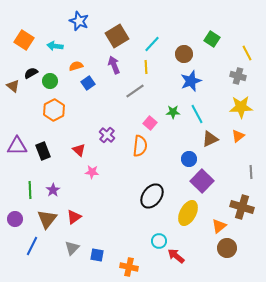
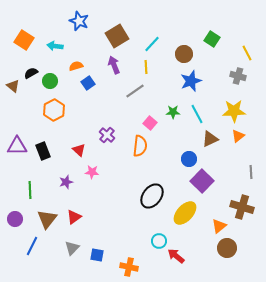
yellow star at (241, 107): moved 7 px left, 4 px down
purple star at (53, 190): moved 13 px right, 8 px up; rotated 16 degrees clockwise
yellow ellipse at (188, 213): moved 3 px left; rotated 15 degrees clockwise
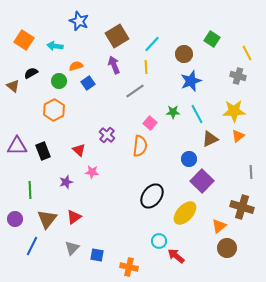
green circle at (50, 81): moved 9 px right
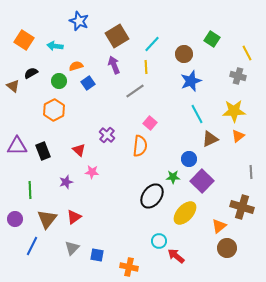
green star at (173, 112): moved 65 px down
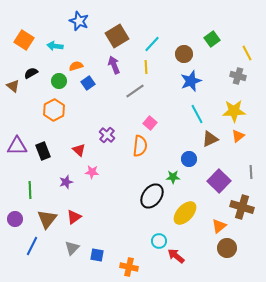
green square at (212, 39): rotated 21 degrees clockwise
purple square at (202, 181): moved 17 px right
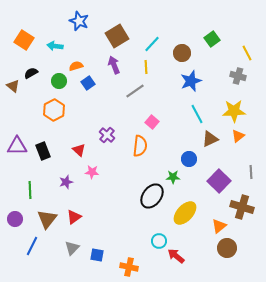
brown circle at (184, 54): moved 2 px left, 1 px up
pink square at (150, 123): moved 2 px right, 1 px up
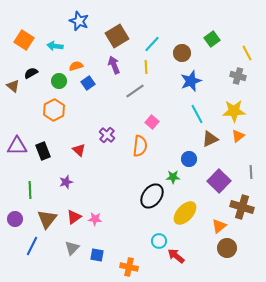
pink star at (92, 172): moved 3 px right, 47 px down
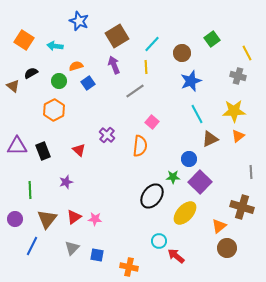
purple square at (219, 181): moved 19 px left, 1 px down
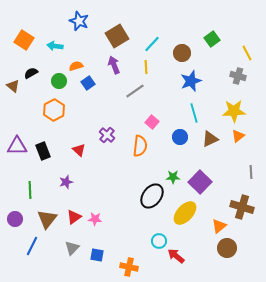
cyan line at (197, 114): moved 3 px left, 1 px up; rotated 12 degrees clockwise
blue circle at (189, 159): moved 9 px left, 22 px up
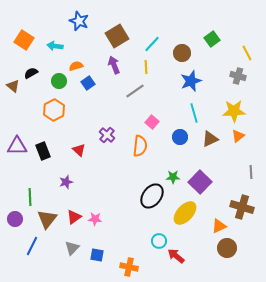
green line at (30, 190): moved 7 px down
orange triangle at (219, 226): rotated 14 degrees clockwise
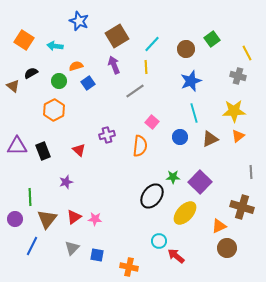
brown circle at (182, 53): moved 4 px right, 4 px up
purple cross at (107, 135): rotated 35 degrees clockwise
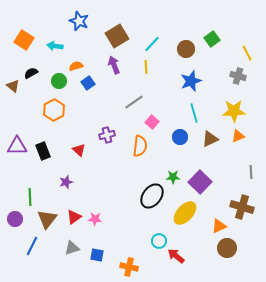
gray line at (135, 91): moved 1 px left, 11 px down
orange triangle at (238, 136): rotated 16 degrees clockwise
gray triangle at (72, 248): rotated 28 degrees clockwise
